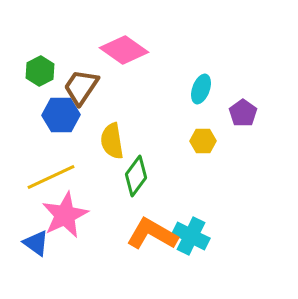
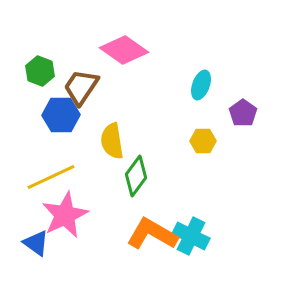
green hexagon: rotated 12 degrees counterclockwise
cyan ellipse: moved 4 px up
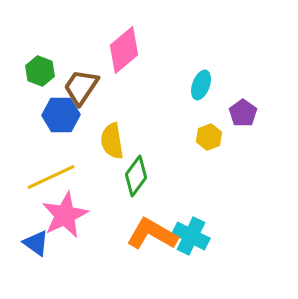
pink diamond: rotated 75 degrees counterclockwise
yellow hexagon: moved 6 px right, 4 px up; rotated 20 degrees counterclockwise
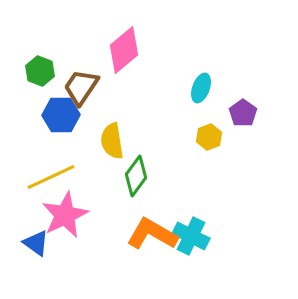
cyan ellipse: moved 3 px down
